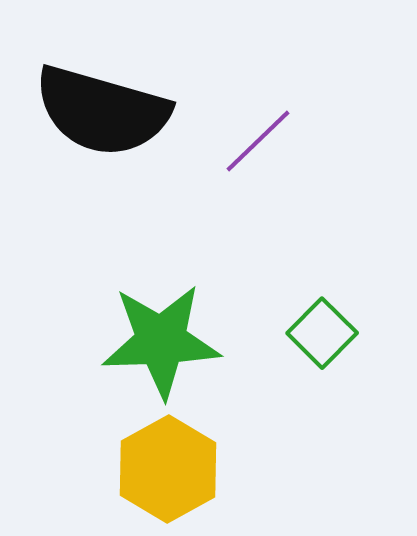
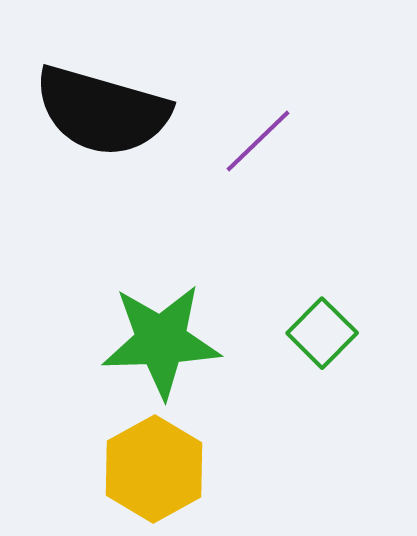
yellow hexagon: moved 14 px left
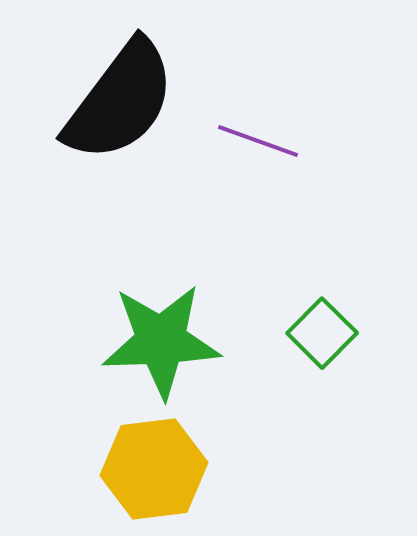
black semicircle: moved 18 px right, 10 px up; rotated 69 degrees counterclockwise
purple line: rotated 64 degrees clockwise
yellow hexagon: rotated 22 degrees clockwise
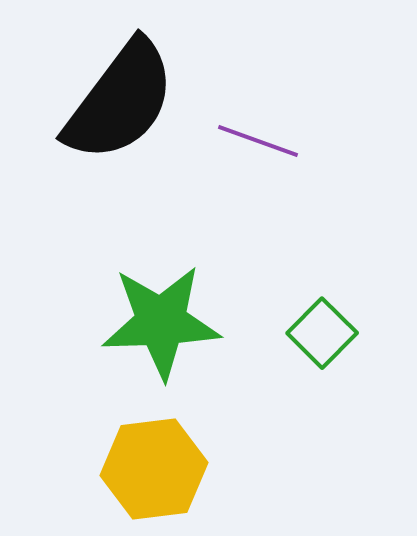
green star: moved 19 px up
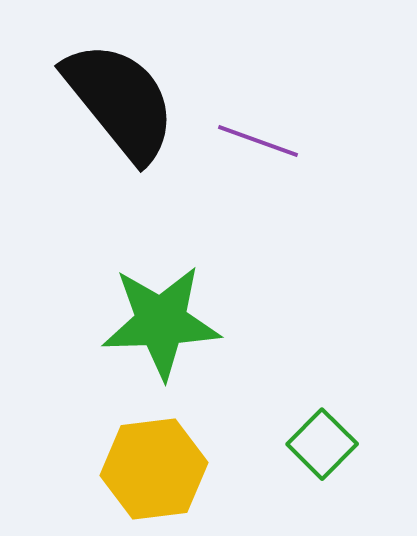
black semicircle: rotated 76 degrees counterclockwise
green square: moved 111 px down
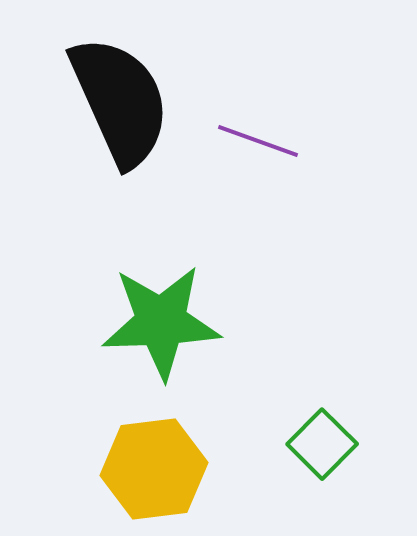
black semicircle: rotated 15 degrees clockwise
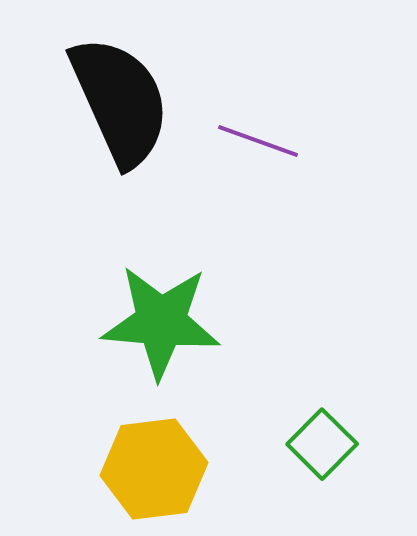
green star: rotated 7 degrees clockwise
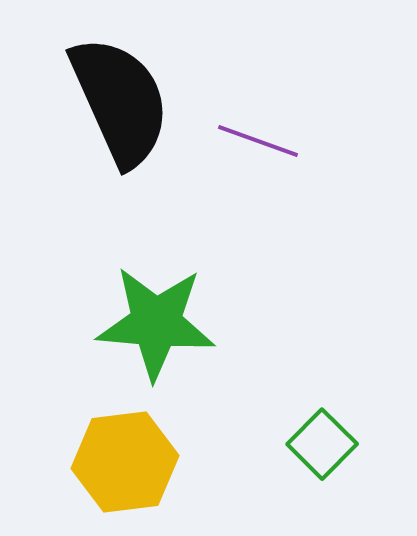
green star: moved 5 px left, 1 px down
yellow hexagon: moved 29 px left, 7 px up
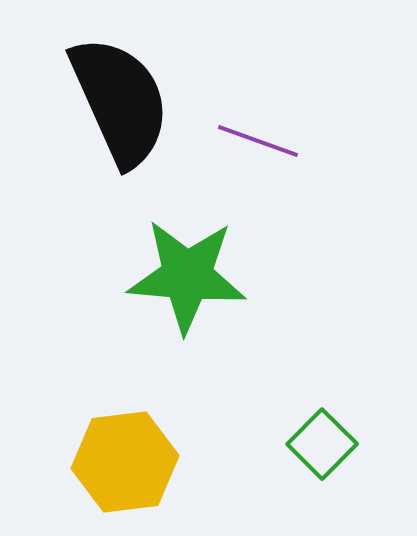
green star: moved 31 px right, 47 px up
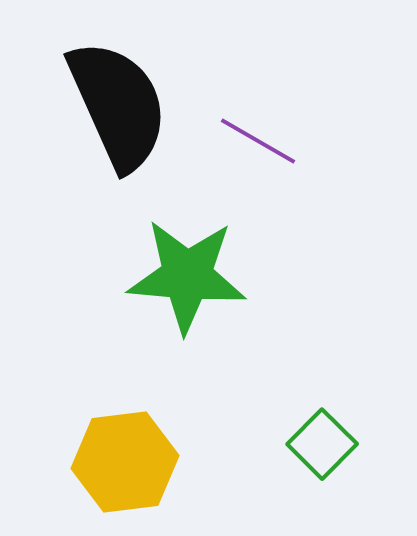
black semicircle: moved 2 px left, 4 px down
purple line: rotated 10 degrees clockwise
